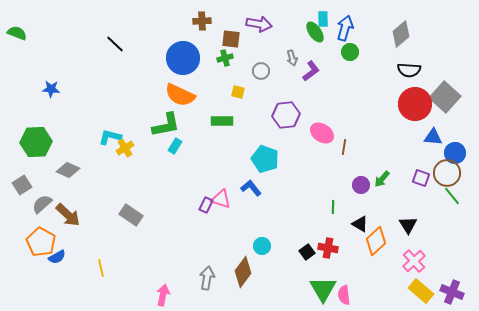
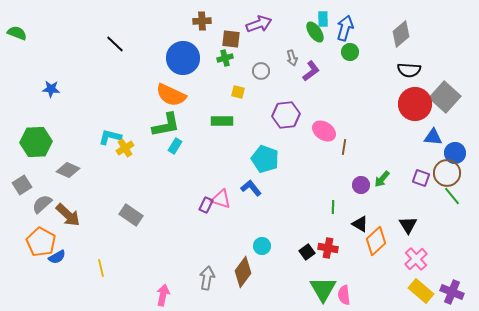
purple arrow at (259, 24): rotated 30 degrees counterclockwise
orange semicircle at (180, 95): moved 9 px left
pink ellipse at (322, 133): moved 2 px right, 2 px up
pink cross at (414, 261): moved 2 px right, 2 px up
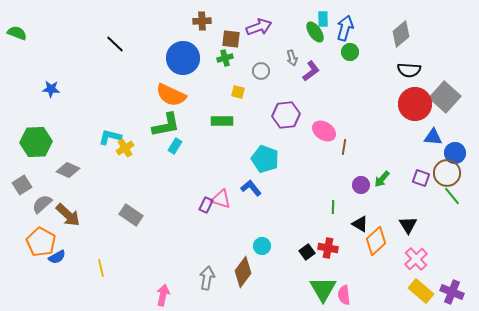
purple arrow at (259, 24): moved 3 px down
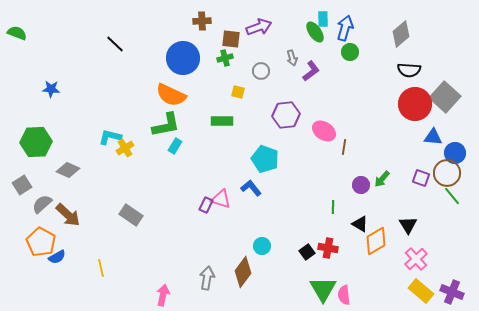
orange diamond at (376, 241): rotated 12 degrees clockwise
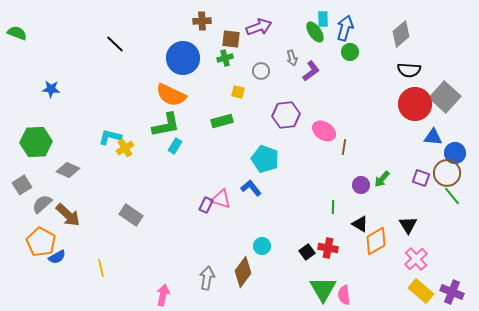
green rectangle at (222, 121): rotated 15 degrees counterclockwise
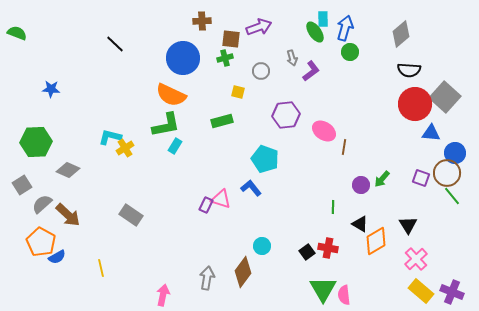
blue triangle at (433, 137): moved 2 px left, 4 px up
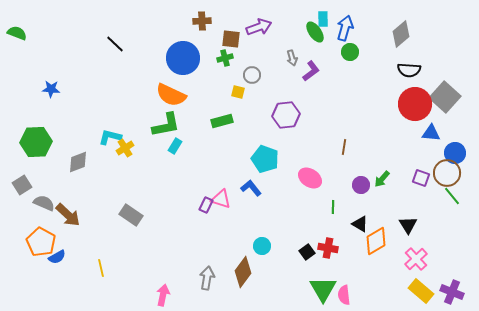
gray circle at (261, 71): moved 9 px left, 4 px down
pink ellipse at (324, 131): moved 14 px left, 47 px down
gray diamond at (68, 170): moved 10 px right, 8 px up; rotated 45 degrees counterclockwise
gray semicircle at (42, 204): moved 2 px right, 1 px up; rotated 65 degrees clockwise
